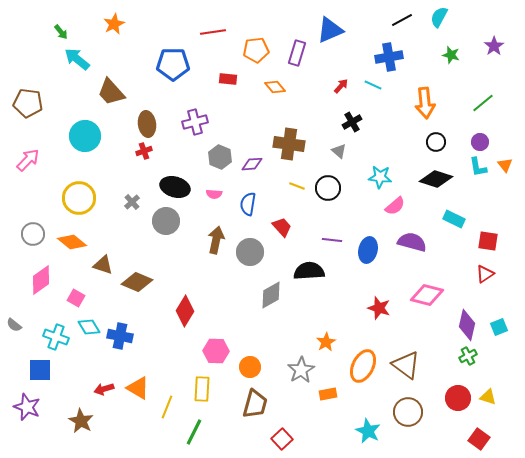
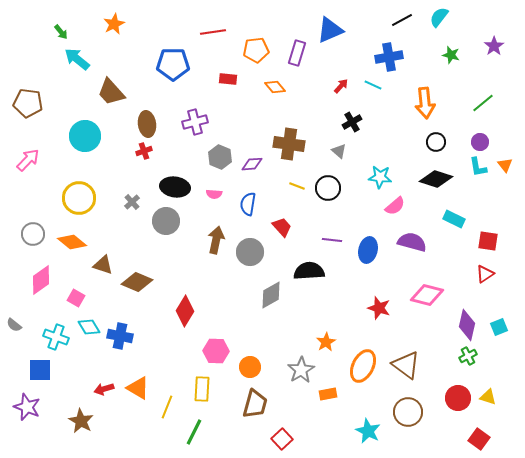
cyan semicircle at (439, 17): rotated 10 degrees clockwise
black ellipse at (175, 187): rotated 8 degrees counterclockwise
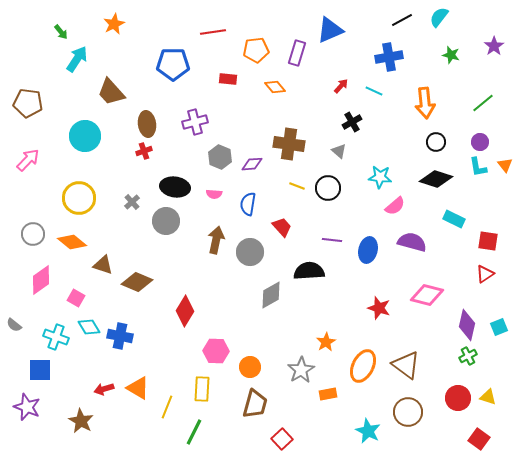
cyan arrow at (77, 59): rotated 84 degrees clockwise
cyan line at (373, 85): moved 1 px right, 6 px down
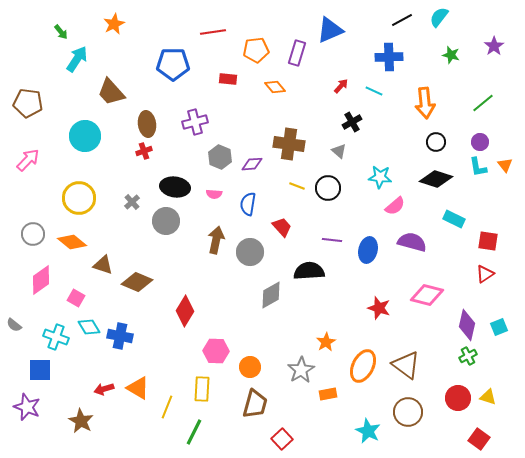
blue cross at (389, 57): rotated 8 degrees clockwise
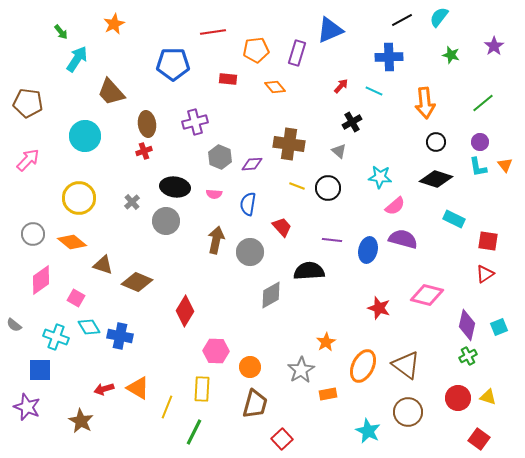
purple semicircle at (412, 242): moved 9 px left, 3 px up
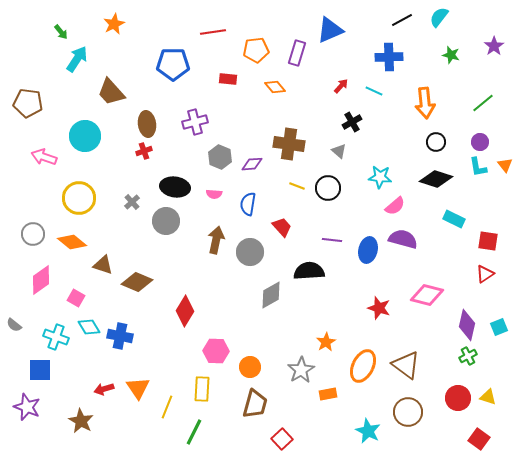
pink arrow at (28, 160): moved 16 px right, 3 px up; rotated 115 degrees counterclockwise
orange triangle at (138, 388): rotated 25 degrees clockwise
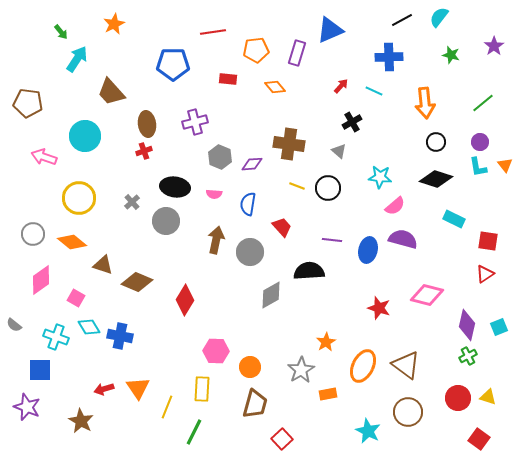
red diamond at (185, 311): moved 11 px up
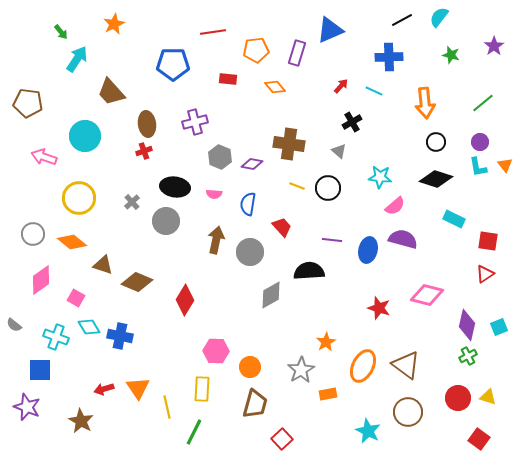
purple diamond at (252, 164): rotated 15 degrees clockwise
yellow line at (167, 407): rotated 35 degrees counterclockwise
